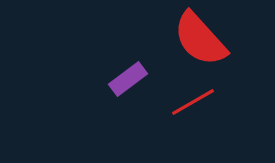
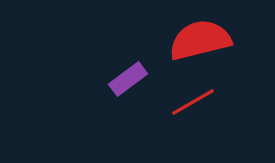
red semicircle: moved 1 px down; rotated 118 degrees clockwise
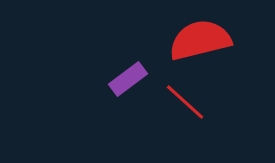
red line: moved 8 px left; rotated 72 degrees clockwise
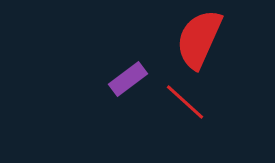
red semicircle: moved 1 px left, 1 px up; rotated 52 degrees counterclockwise
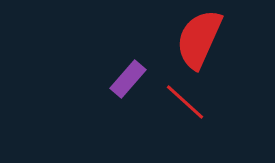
purple rectangle: rotated 12 degrees counterclockwise
